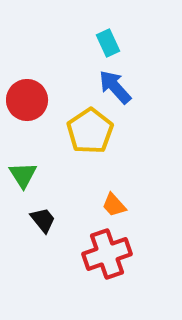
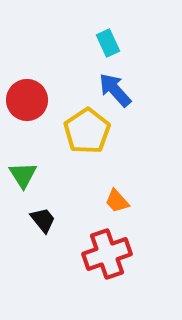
blue arrow: moved 3 px down
yellow pentagon: moved 3 px left
orange trapezoid: moved 3 px right, 4 px up
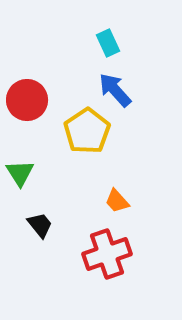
green triangle: moved 3 px left, 2 px up
black trapezoid: moved 3 px left, 5 px down
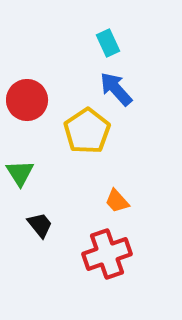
blue arrow: moved 1 px right, 1 px up
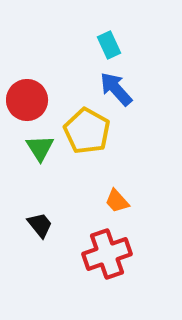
cyan rectangle: moved 1 px right, 2 px down
yellow pentagon: rotated 9 degrees counterclockwise
green triangle: moved 20 px right, 25 px up
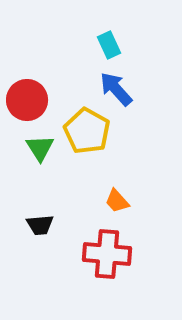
black trapezoid: rotated 124 degrees clockwise
red cross: rotated 24 degrees clockwise
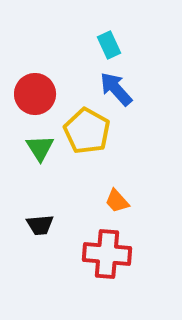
red circle: moved 8 px right, 6 px up
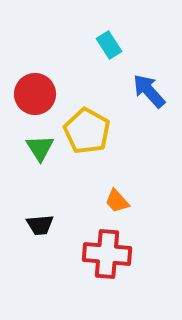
cyan rectangle: rotated 8 degrees counterclockwise
blue arrow: moved 33 px right, 2 px down
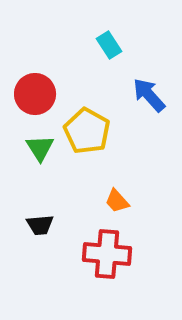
blue arrow: moved 4 px down
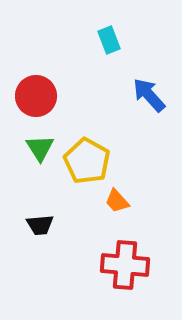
cyan rectangle: moved 5 px up; rotated 12 degrees clockwise
red circle: moved 1 px right, 2 px down
yellow pentagon: moved 30 px down
red cross: moved 18 px right, 11 px down
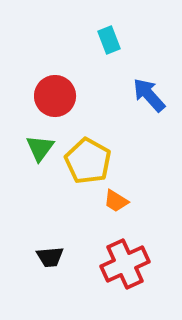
red circle: moved 19 px right
green triangle: rotated 8 degrees clockwise
yellow pentagon: moved 1 px right
orange trapezoid: moved 1 px left; rotated 16 degrees counterclockwise
black trapezoid: moved 10 px right, 32 px down
red cross: moved 1 px up; rotated 30 degrees counterclockwise
